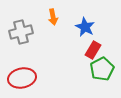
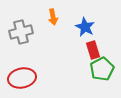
red rectangle: rotated 48 degrees counterclockwise
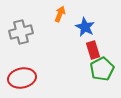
orange arrow: moved 7 px right, 3 px up; rotated 147 degrees counterclockwise
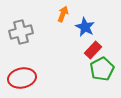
orange arrow: moved 3 px right
red rectangle: rotated 60 degrees clockwise
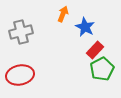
red rectangle: moved 2 px right
red ellipse: moved 2 px left, 3 px up
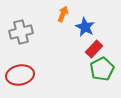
red rectangle: moved 1 px left, 1 px up
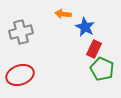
orange arrow: rotated 105 degrees counterclockwise
red rectangle: rotated 18 degrees counterclockwise
green pentagon: rotated 20 degrees counterclockwise
red ellipse: rotated 8 degrees counterclockwise
